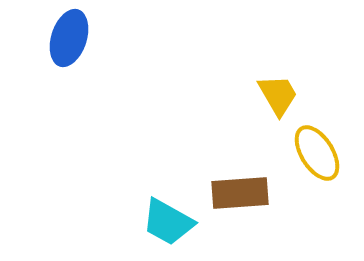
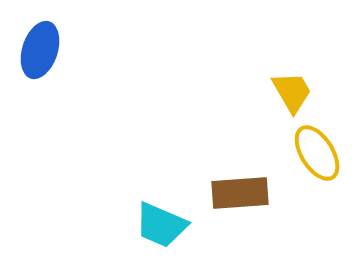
blue ellipse: moved 29 px left, 12 px down
yellow trapezoid: moved 14 px right, 3 px up
cyan trapezoid: moved 7 px left, 3 px down; rotated 6 degrees counterclockwise
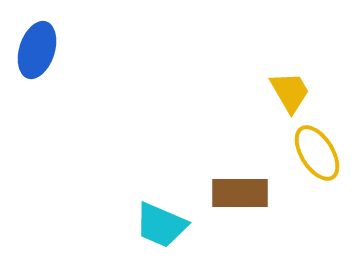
blue ellipse: moved 3 px left
yellow trapezoid: moved 2 px left
brown rectangle: rotated 4 degrees clockwise
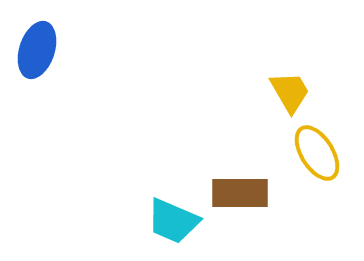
cyan trapezoid: moved 12 px right, 4 px up
